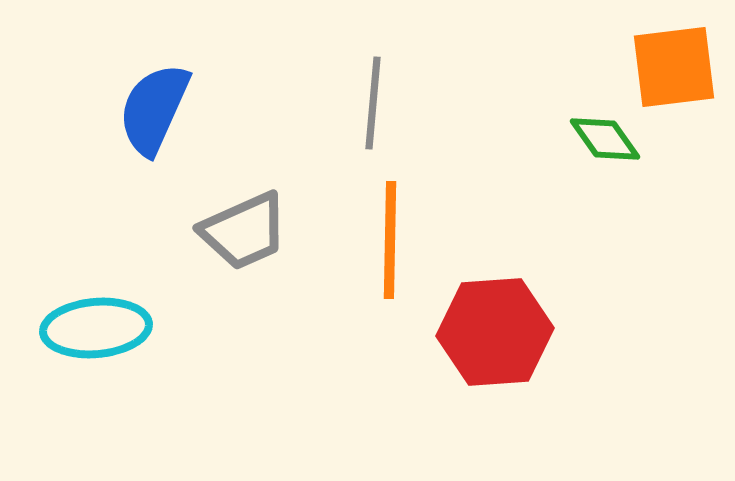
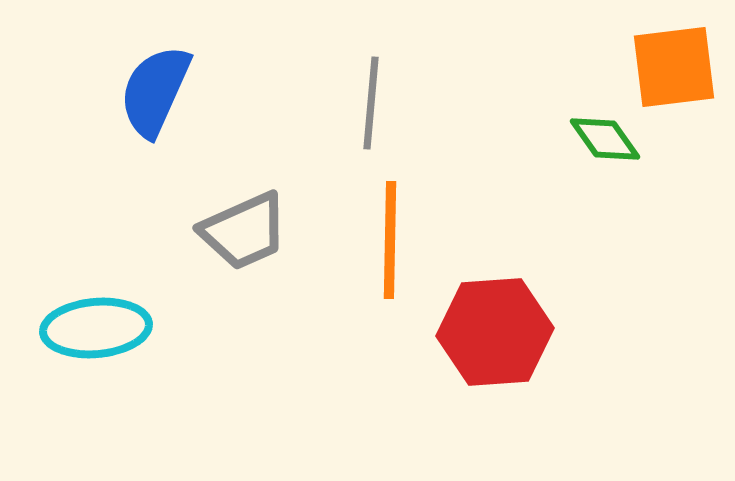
gray line: moved 2 px left
blue semicircle: moved 1 px right, 18 px up
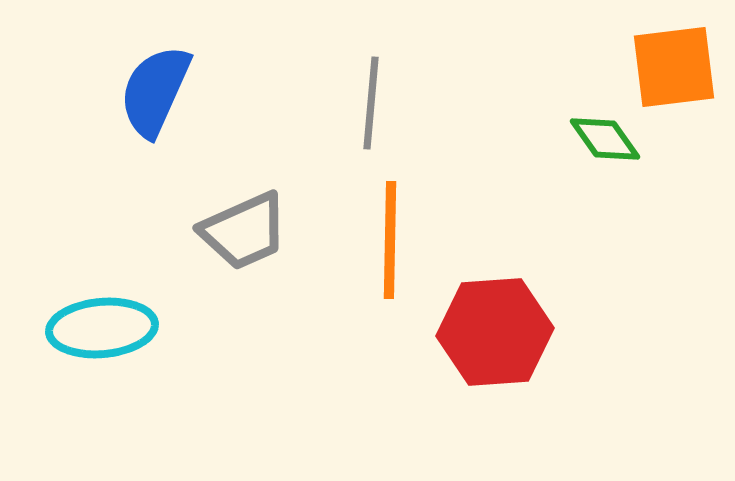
cyan ellipse: moved 6 px right
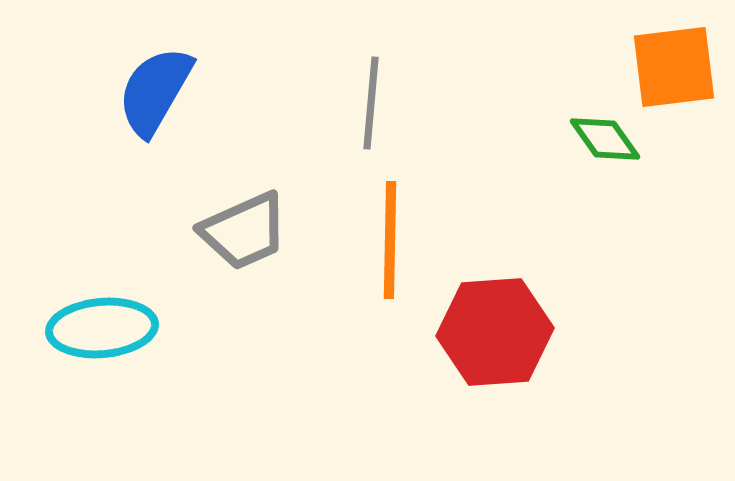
blue semicircle: rotated 6 degrees clockwise
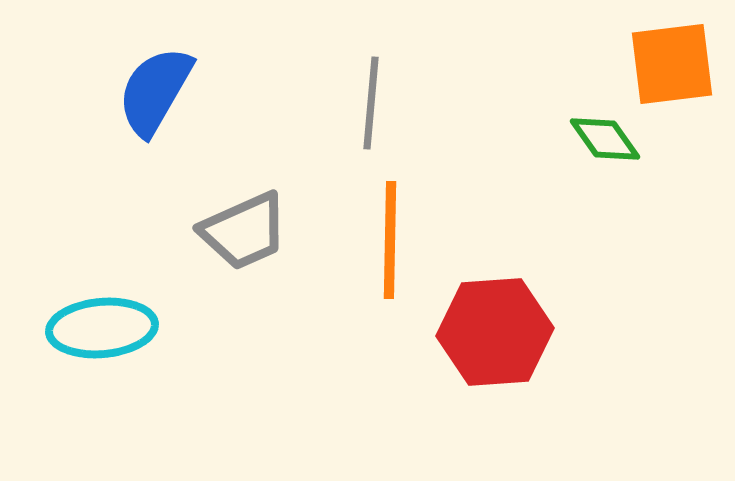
orange square: moved 2 px left, 3 px up
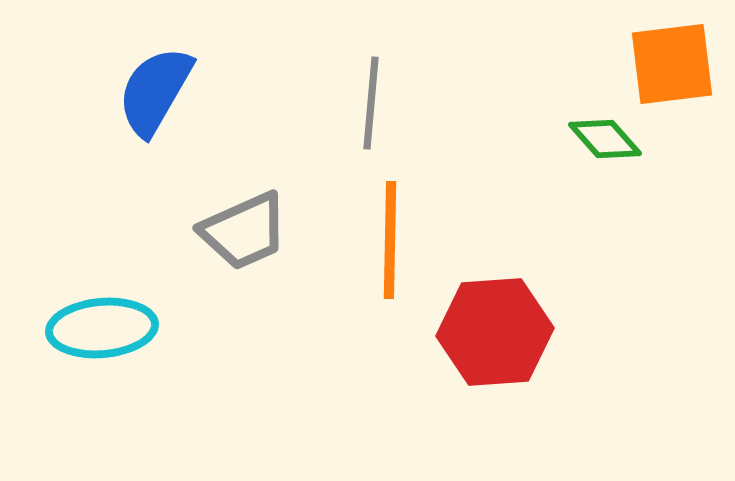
green diamond: rotated 6 degrees counterclockwise
